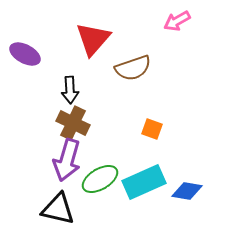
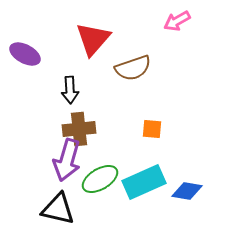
brown cross: moved 6 px right, 6 px down; rotated 32 degrees counterclockwise
orange square: rotated 15 degrees counterclockwise
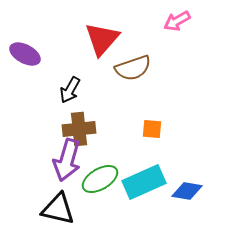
red triangle: moved 9 px right
black arrow: rotated 32 degrees clockwise
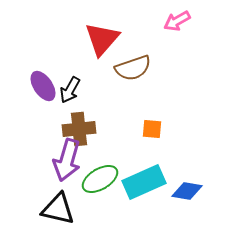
purple ellipse: moved 18 px right, 32 px down; rotated 28 degrees clockwise
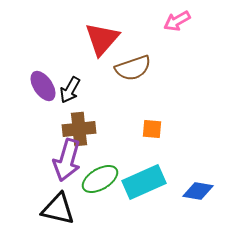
blue diamond: moved 11 px right
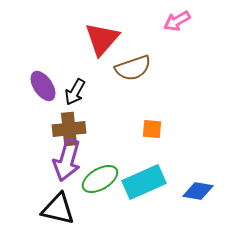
black arrow: moved 5 px right, 2 px down
brown cross: moved 10 px left
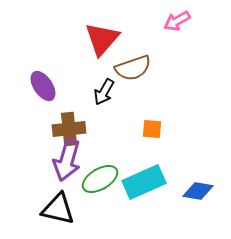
black arrow: moved 29 px right
